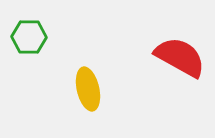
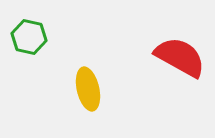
green hexagon: rotated 12 degrees clockwise
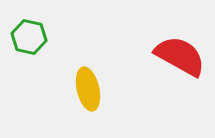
red semicircle: moved 1 px up
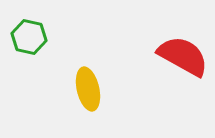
red semicircle: moved 3 px right
